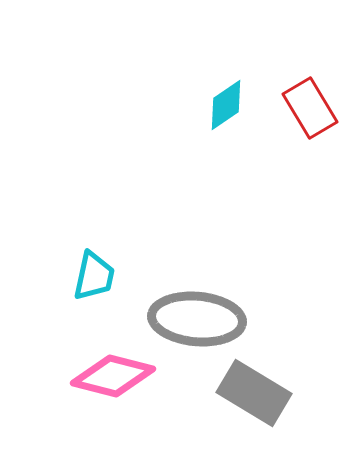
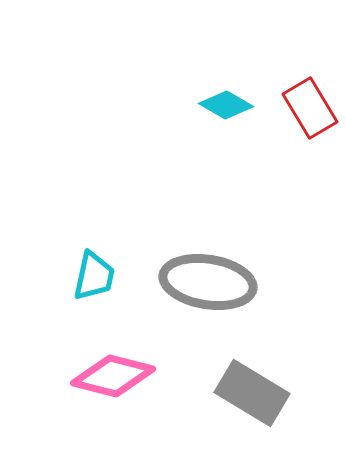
cyan diamond: rotated 64 degrees clockwise
gray ellipse: moved 11 px right, 37 px up; rotated 4 degrees clockwise
gray rectangle: moved 2 px left
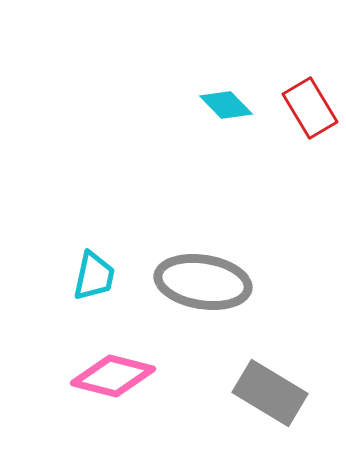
cyan diamond: rotated 16 degrees clockwise
gray ellipse: moved 5 px left
gray rectangle: moved 18 px right
